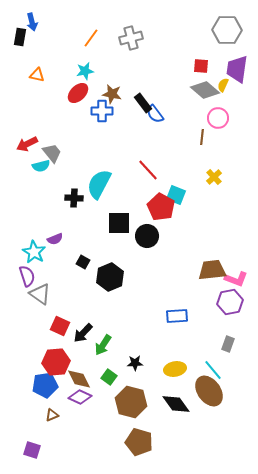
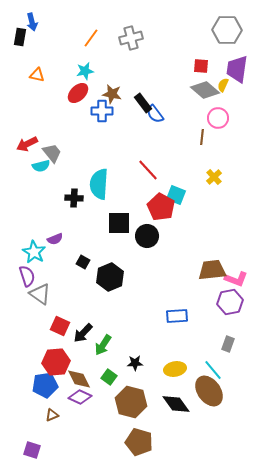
cyan semicircle at (99, 184): rotated 24 degrees counterclockwise
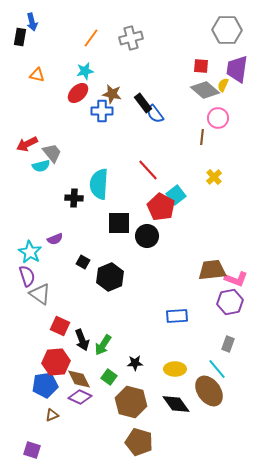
cyan square at (176, 195): rotated 30 degrees clockwise
cyan star at (34, 252): moved 4 px left
black arrow at (83, 333): moved 1 px left, 7 px down; rotated 65 degrees counterclockwise
yellow ellipse at (175, 369): rotated 10 degrees clockwise
cyan line at (213, 370): moved 4 px right, 1 px up
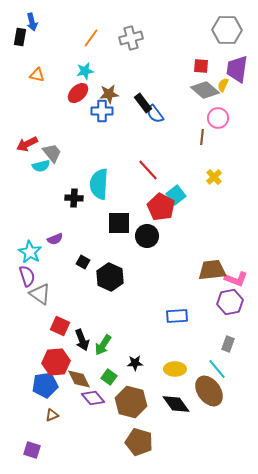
brown star at (112, 94): moved 3 px left; rotated 18 degrees counterclockwise
black hexagon at (110, 277): rotated 12 degrees counterclockwise
purple diamond at (80, 397): moved 13 px right, 1 px down; rotated 25 degrees clockwise
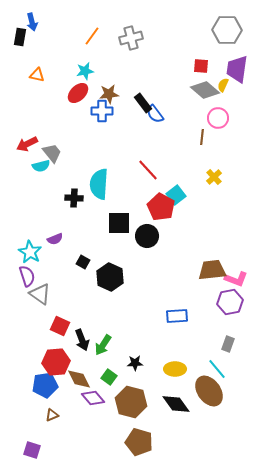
orange line at (91, 38): moved 1 px right, 2 px up
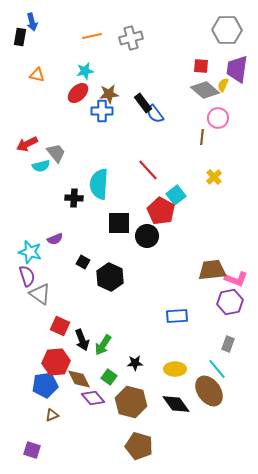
orange line at (92, 36): rotated 42 degrees clockwise
gray trapezoid at (52, 153): moved 4 px right
red pentagon at (161, 207): moved 4 px down
cyan star at (30, 252): rotated 15 degrees counterclockwise
brown pentagon at (139, 442): moved 4 px down
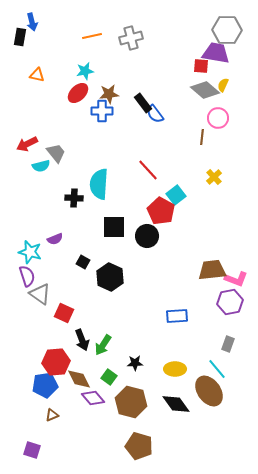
purple trapezoid at (237, 69): moved 21 px left, 16 px up; rotated 92 degrees clockwise
black square at (119, 223): moved 5 px left, 4 px down
red square at (60, 326): moved 4 px right, 13 px up
